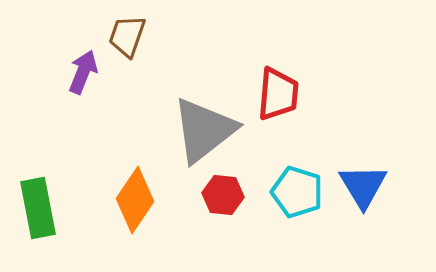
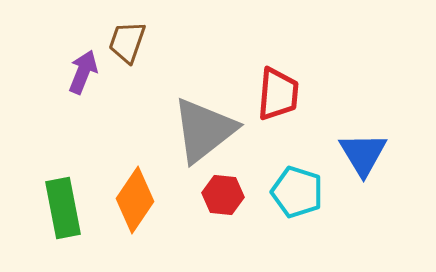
brown trapezoid: moved 6 px down
blue triangle: moved 32 px up
green rectangle: moved 25 px right
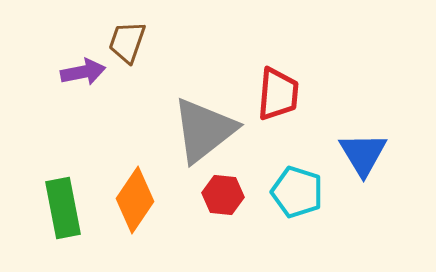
purple arrow: rotated 57 degrees clockwise
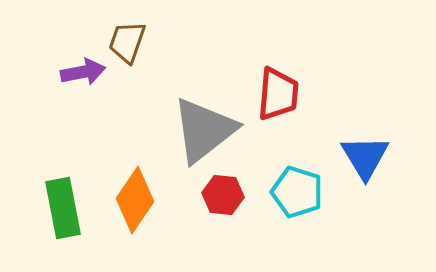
blue triangle: moved 2 px right, 3 px down
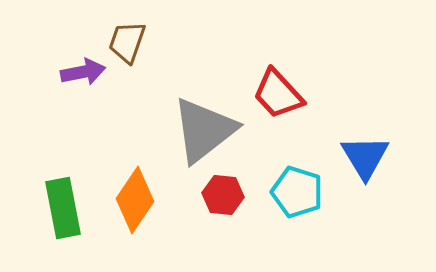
red trapezoid: rotated 132 degrees clockwise
